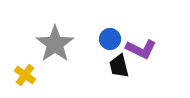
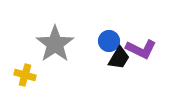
blue circle: moved 1 px left, 2 px down
black trapezoid: moved 8 px up; rotated 135 degrees counterclockwise
yellow cross: rotated 20 degrees counterclockwise
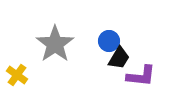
purple L-shape: moved 27 px down; rotated 20 degrees counterclockwise
yellow cross: moved 8 px left; rotated 20 degrees clockwise
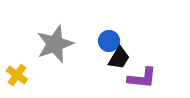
gray star: rotated 15 degrees clockwise
purple L-shape: moved 1 px right, 2 px down
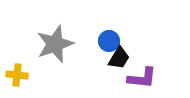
yellow cross: rotated 30 degrees counterclockwise
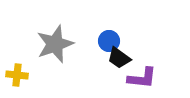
black trapezoid: rotated 95 degrees clockwise
